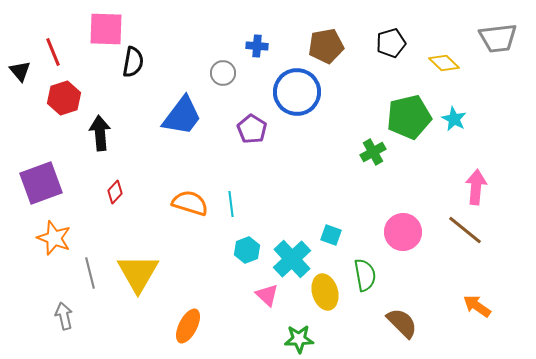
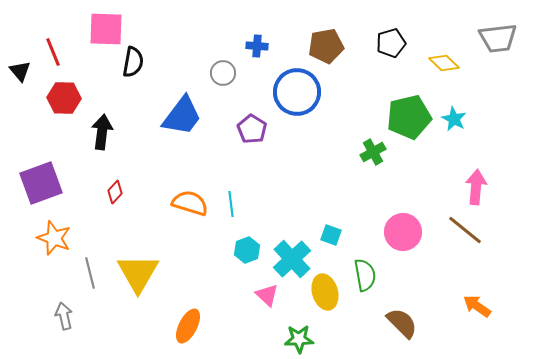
red hexagon: rotated 20 degrees clockwise
black arrow: moved 2 px right, 1 px up; rotated 12 degrees clockwise
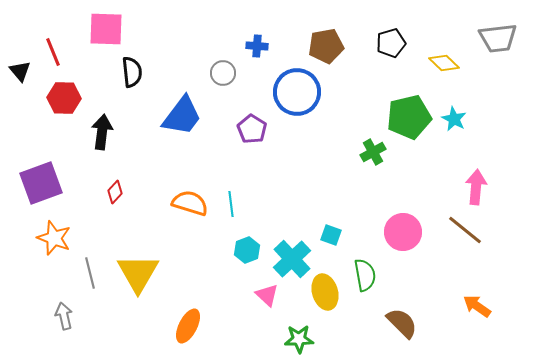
black semicircle: moved 1 px left, 10 px down; rotated 16 degrees counterclockwise
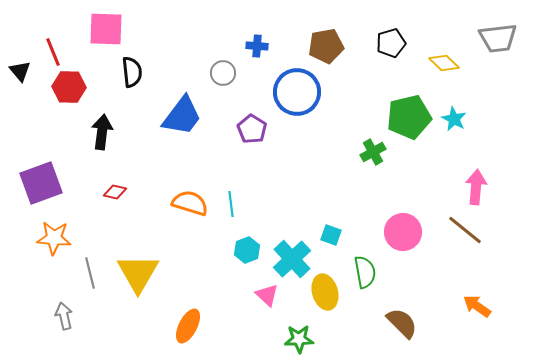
red hexagon: moved 5 px right, 11 px up
red diamond: rotated 60 degrees clockwise
orange star: rotated 16 degrees counterclockwise
green semicircle: moved 3 px up
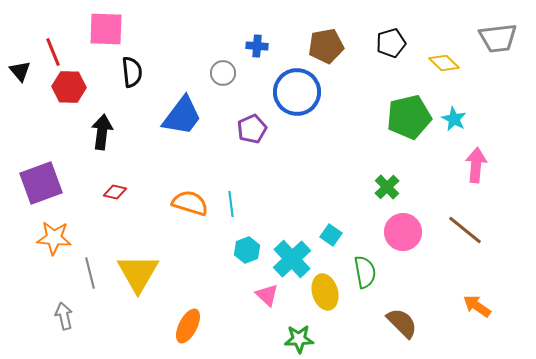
purple pentagon: rotated 16 degrees clockwise
green cross: moved 14 px right, 35 px down; rotated 15 degrees counterclockwise
pink arrow: moved 22 px up
cyan square: rotated 15 degrees clockwise
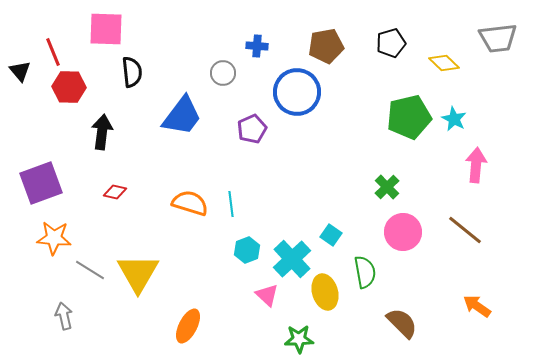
gray line: moved 3 px up; rotated 44 degrees counterclockwise
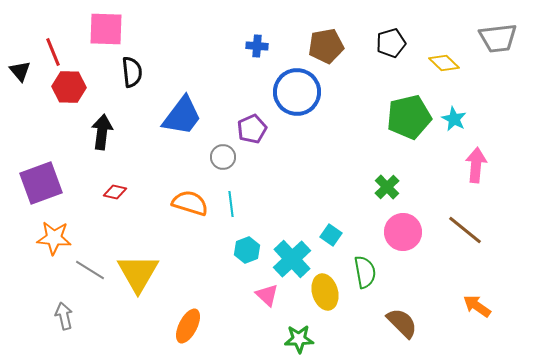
gray circle: moved 84 px down
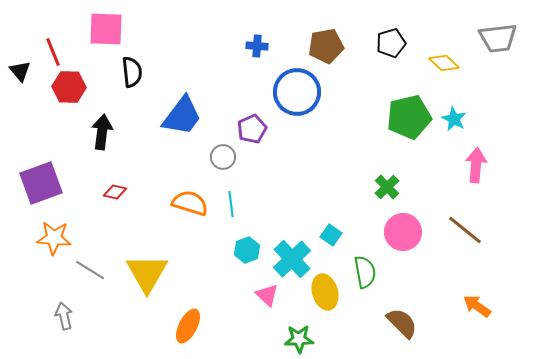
yellow triangle: moved 9 px right
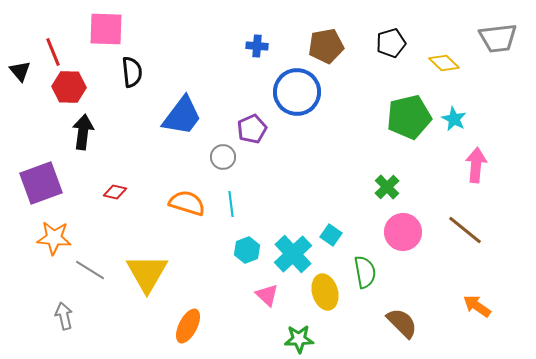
black arrow: moved 19 px left
orange semicircle: moved 3 px left
cyan cross: moved 1 px right, 5 px up
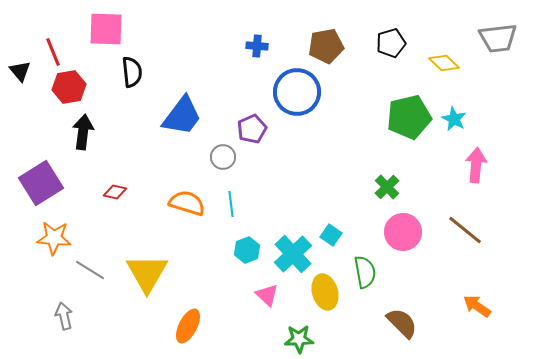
red hexagon: rotated 12 degrees counterclockwise
purple square: rotated 12 degrees counterclockwise
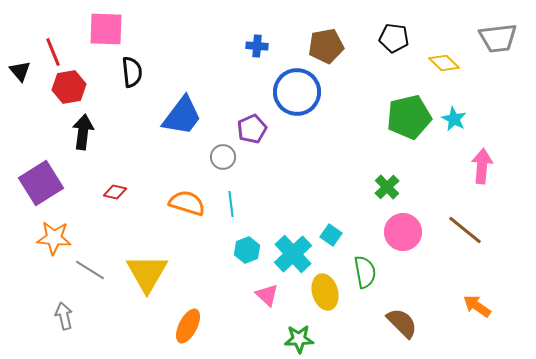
black pentagon: moved 3 px right, 5 px up; rotated 24 degrees clockwise
pink arrow: moved 6 px right, 1 px down
